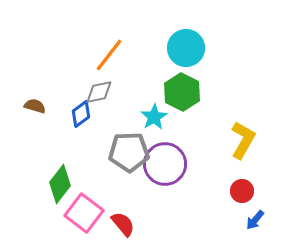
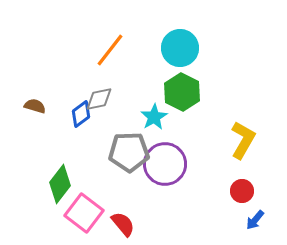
cyan circle: moved 6 px left
orange line: moved 1 px right, 5 px up
gray diamond: moved 7 px down
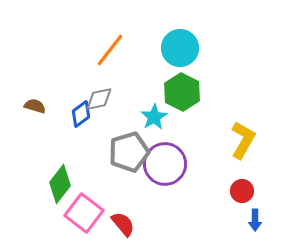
gray pentagon: rotated 15 degrees counterclockwise
blue arrow: rotated 40 degrees counterclockwise
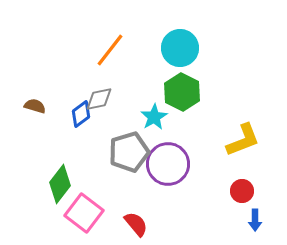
yellow L-shape: rotated 39 degrees clockwise
purple circle: moved 3 px right
red semicircle: moved 13 px right
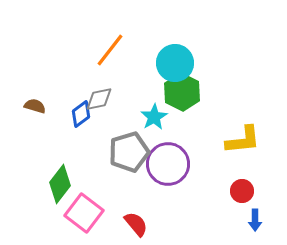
cyan circle: moved 5 px left, 15 px down
yellow L-shape: rotated 15 degrees clockwise
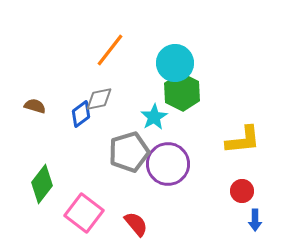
green diamond: moved 18 px left
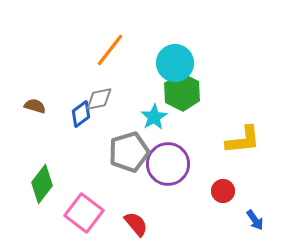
red circle: moved 19 px left
blue arrow: rotated 35 degrees counterclockwise
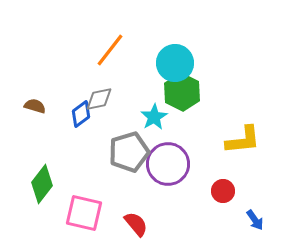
pink square: rotated 24 degrees counterclockwise
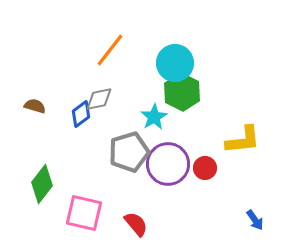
red circle: moved 18 px left, 23 px up
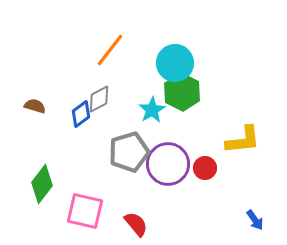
gray diamond: rotated 16 degrees counterclockwise
cyan star: moved 2 px left, 7 px up
pink square: moved 1 px right, 2 px up
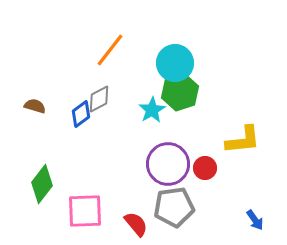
green hexagon: moved 2 px left; rotated 15 degrees clockwise
gray pentagon: moved 45 px right, 55 px down; rotated 9 degrees clockwise
pink square: rotated 15 degrees counterclockwise
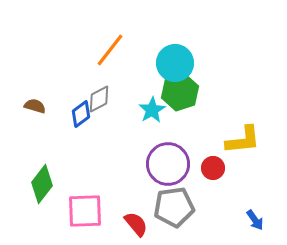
red circle: moved 8 px right
